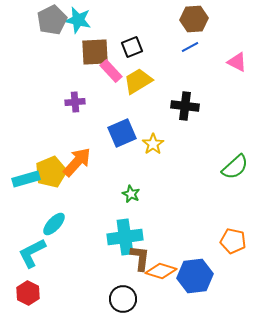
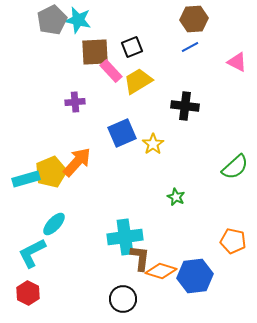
green star: moved 45 px right, 3 px down
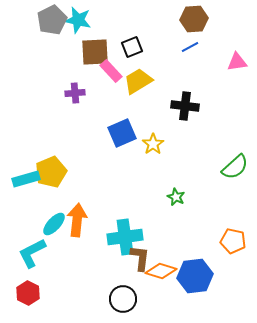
pink triangle: rotated 35 degrees counterclockwise
purple cross: moved 9 px up
orange arrow: moved 58 px down; rotated 36 degrees counterclockwise
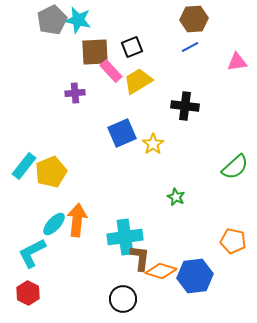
cyan rectangle: moved 2 px left, 13 px up; rotated 36 degrees counterclockwise
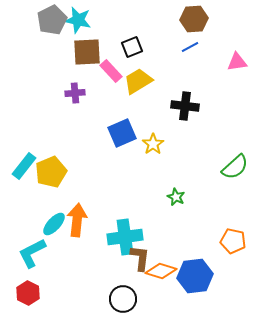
brown square: moved 8 px left
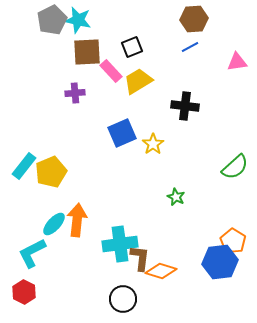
cyan cross: moved 5 px left, 7 px down
orange pentagon: rotated 20 degrees clockwise
blue hexagon: moved 25 px right, 14 px up
red hexagon: moved 4 px left, 1 px up
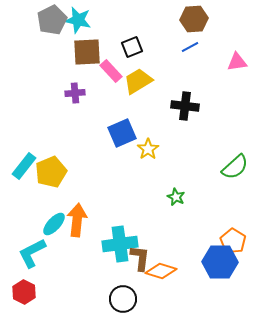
yellow star: moved 5 px left, 5 px down
blue hexagon: rotated 8 degrees clockwise
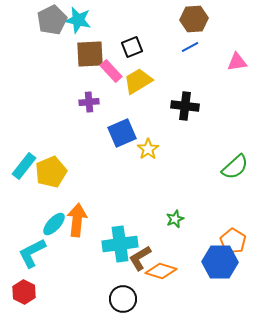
brown square: moved 3 px right, 2 px down
purple cross: moved 14 px right, 9 px down
green star: moved 1 px left, 22 px down; rotated 24 degrees clockwise
brown L-shape: rotated 128 degrees counterclockwise
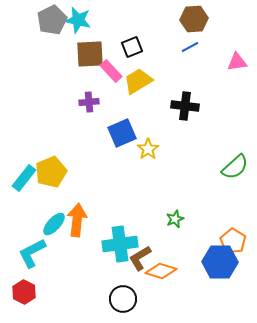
cyan rectangle: moved 12 px down
